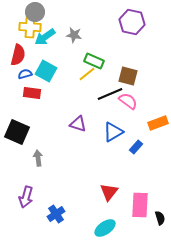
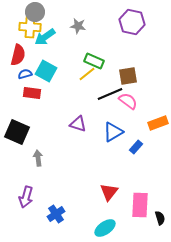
gray star: moved 4 px right, 9 px up
brown square: rotated 24 degrees counterclockwise
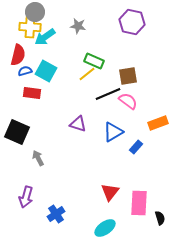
blue semicircle: moved 3 px up
black line: moved 2 px left
gray arrow: rotated 21 degrees counterclockwise
red triangle: moved 1 px right
pink rectangle: moved 1 px left, 2 px up
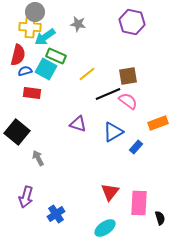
gray star: moved 2 px up
green rectangle: moved 38 px left, 5 px up
cyan square: moved 2 px up
black square: rotated 15 degrees clockwise
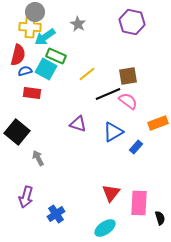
gray star: rotated 21 degrees clockwise
red triangle: moved 1 px right, 1 px down
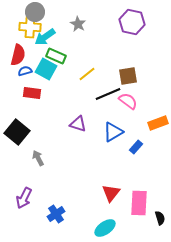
purple arrow: moved 2 px left, 1 px down; rotated 10 degrees clockwise
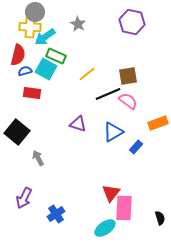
pink rectangle: moved 15 px left, 5 px down
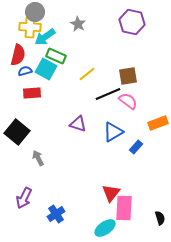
red rectangle: rotated 12 degrees counterclockwise
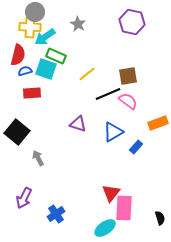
cyan square: rotated 10 degrees counterclockwise
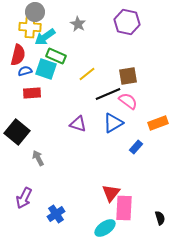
purple hexagon: moved 5 px left
blue triangle: moved 9 px up
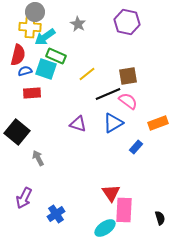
red triangle: rotated 12 degrees counterclockwise
pink rectangle: moved 2 px down
